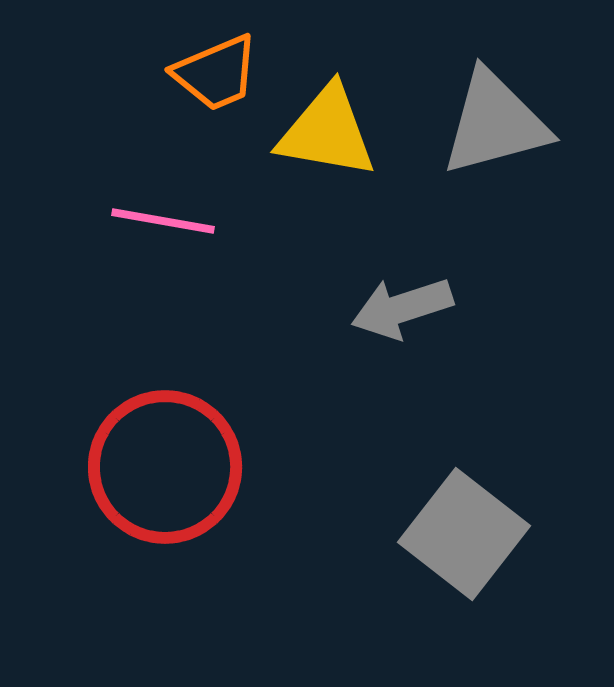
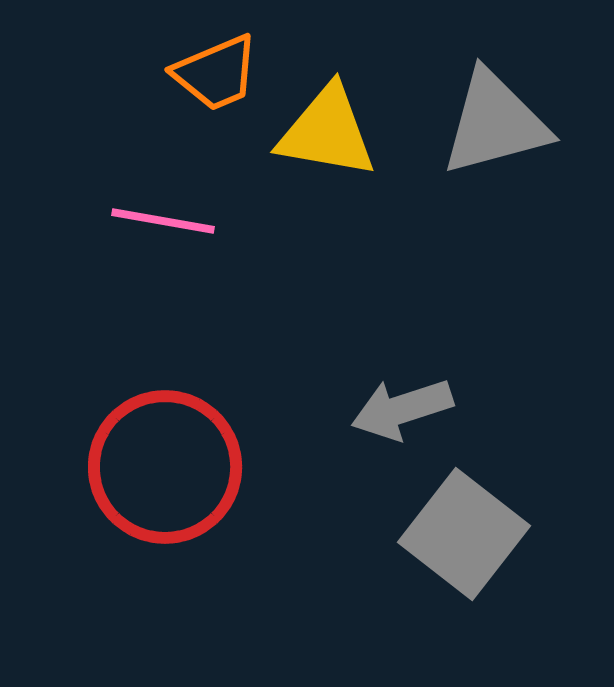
gray arrow: moved 101 px down
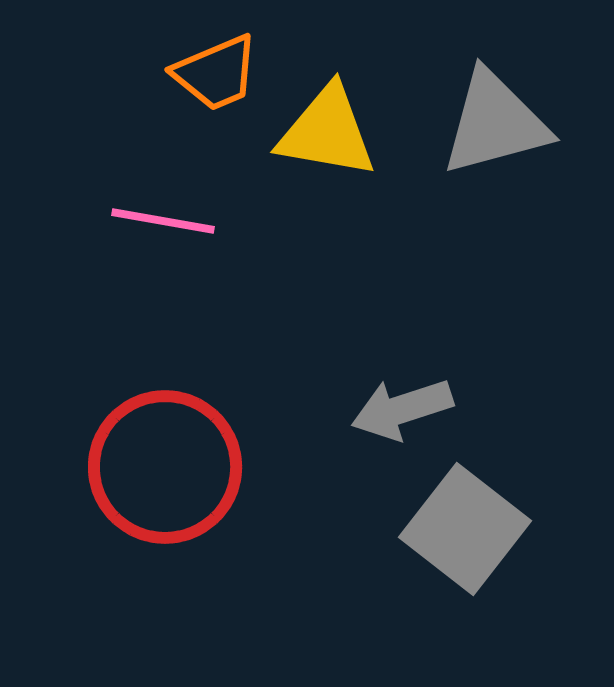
gray square: moved 1 px right, 5 px up
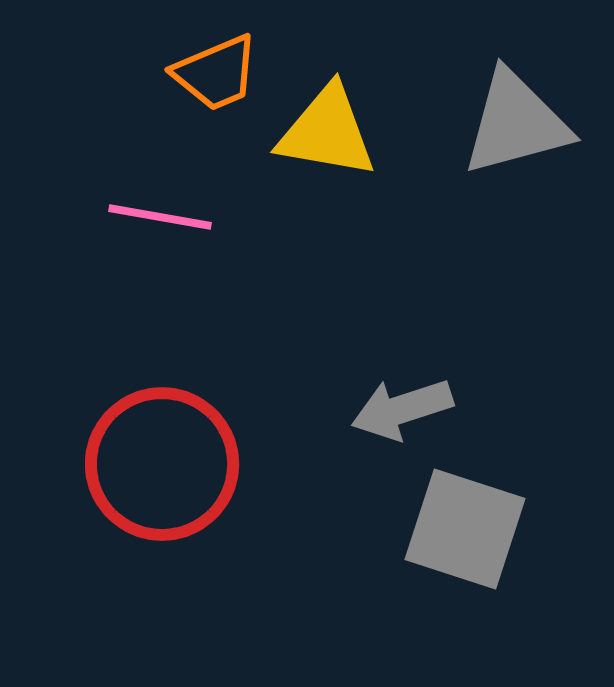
gray triangle: moved 21 px right
pink line: moved 3 px left, 4 px up
red circle: moved 3 px left, 3 px up
gray square: rotated 20 degrees counterclockwise
